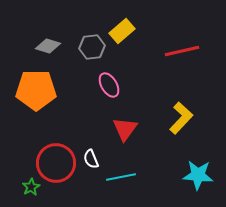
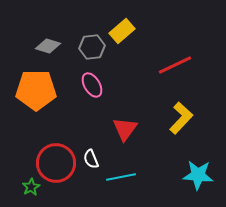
red line: moved 7 px left, 14 px down; rotated 12 degrees counterclockwise
pink ellipse: moved 17 px left
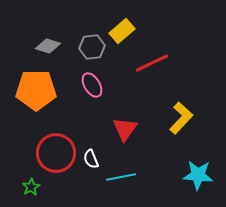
red line: moved 23 px left, 2 px up
red circle: moved 10 px up
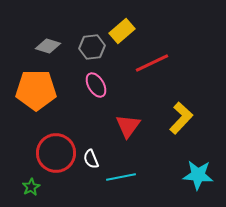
pink ellipse: moved 4 px right
red triangle: moved 3 px right, 3 px up
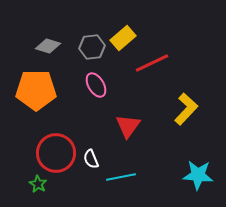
yellow rectangle: moved 1 px right, 7 px down
yellow L-shape: moved 5 px right, 9 px up
green star: moved 7 px right, 3 px up; rotated 12 degrees counterclockwise
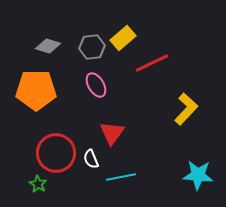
red triangle: moved 16 px left, 7 px down
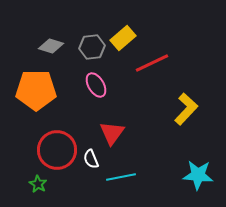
gray diamond: moved 3 px right
red circle: moved 1 px right, 3 px up
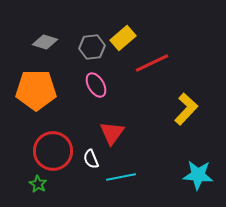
gray diamond: moved 6 px left, 4 px up
red circle: moved 4 px left, 1 px down
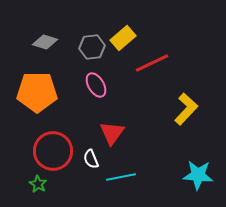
orange pentagon: moved 1 px right, 2 px down
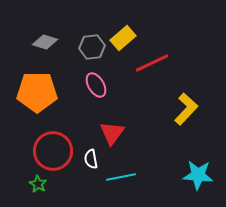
white semicircle: rotated 12 degrees clockwise
